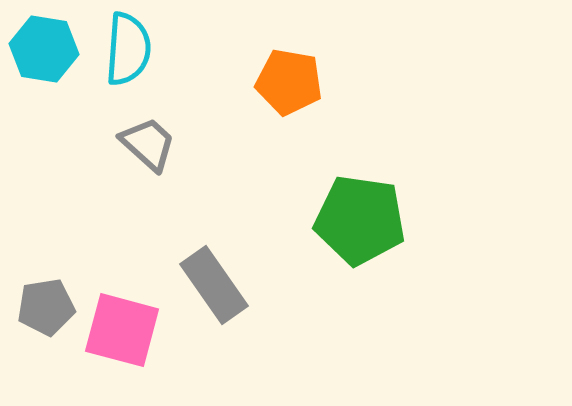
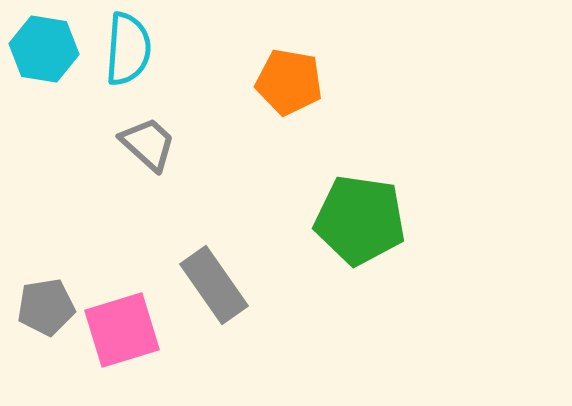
pink square: rotated 32 degrees counterclockwise
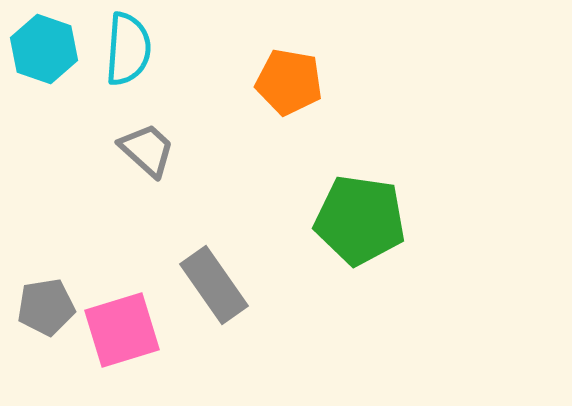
cyan hexagon: rotated 10 degrees clockwise
gray trapezoid: moved 1 px left, 6 px down
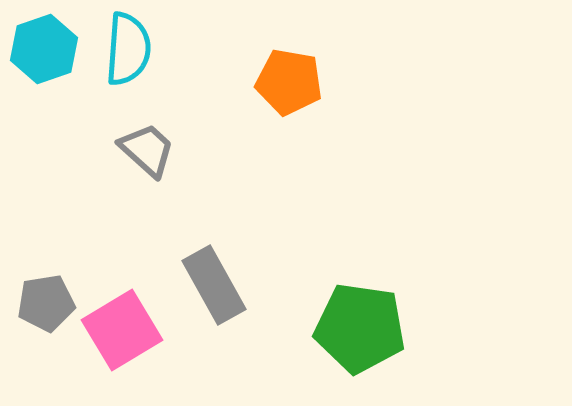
cyan hexagon: rotated 22 degrees clockwise
green pentagon: moved 108 px down
gray rectangle: rotated 6 degrees clockwise
gray pentagon: moved 4 px up
pink square: rotated 14 degrees counterclockwise
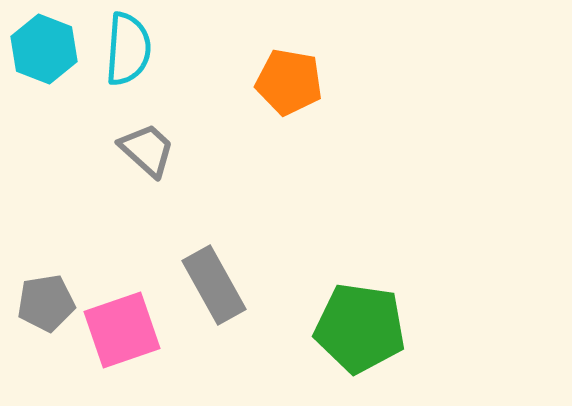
cyan hexagon: rotated 20 degrees counterclockwise
pink square: rotated 12 degrees clockwise
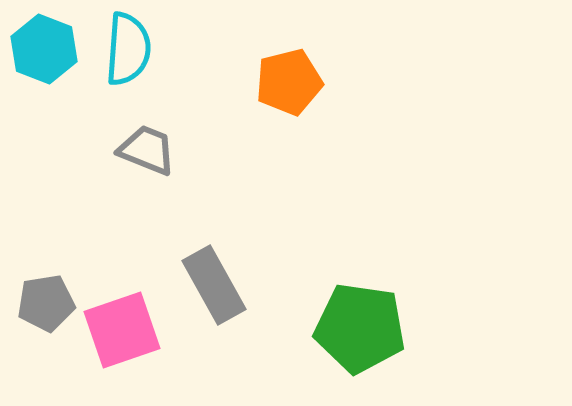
orange pentagon: rotated 24 degrees counterclockwise
gray trapezoid: rotated 20 degrees counterclockwise
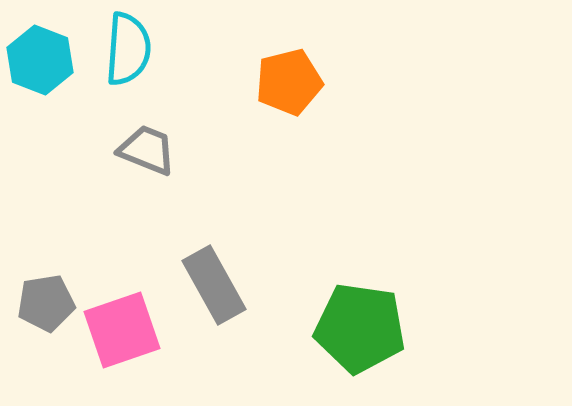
cyan hexagon: moved 4 px left, 11 px down
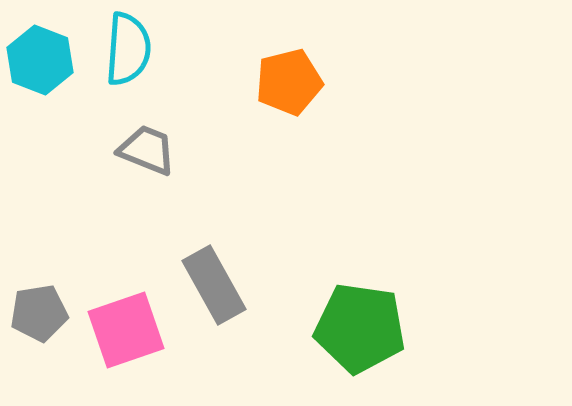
gray pentagon: moved 7 px left, 10 px down
pink square: moved 4 px right
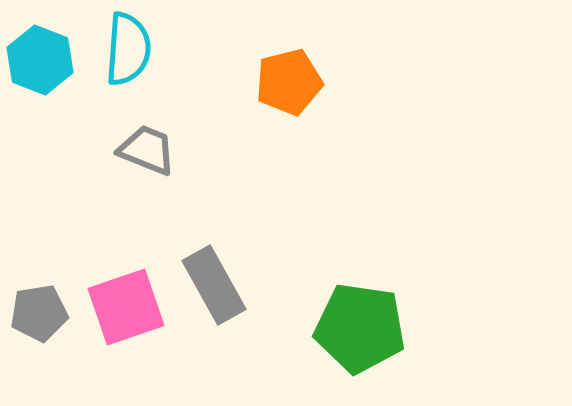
pink square: moved 23 px up
